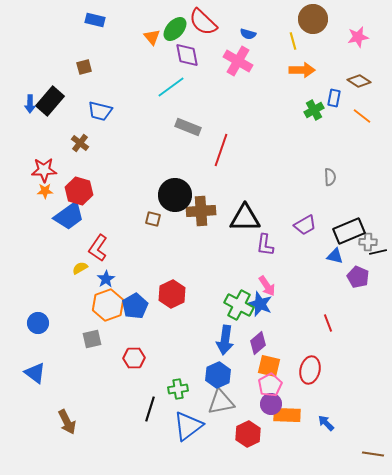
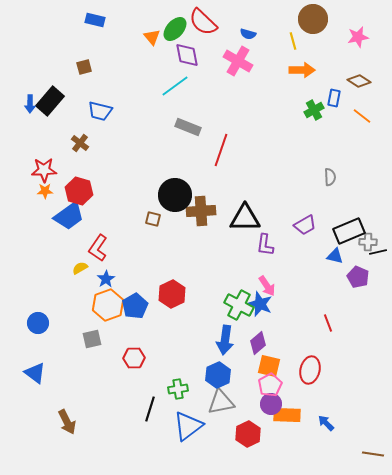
cyan line at (171, 87): moved 4 px right, 1 px up
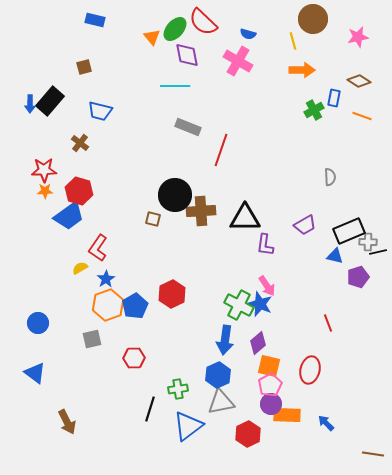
cyan line at (175, 86): rotated 36 degrees clockwise
orange line at (362, 116): rotated 18 degrees counterclockwise
purple pentagon at (358, 277): rotated 30 degrees clockwise
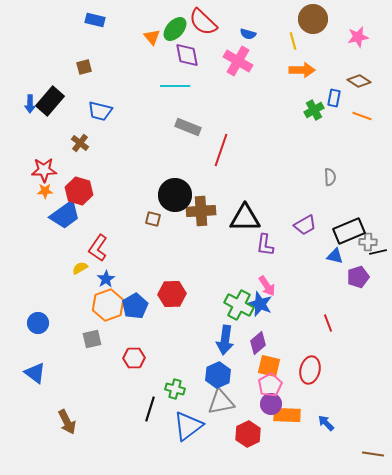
blue trapezoid at (69, 216): moved 4 px left, 1 px up
red hexagon at (172, 294): rotated 24 degrees clockwise
green cross at (178, 389): moved 3 px left; rotated 24 degrees clockwise
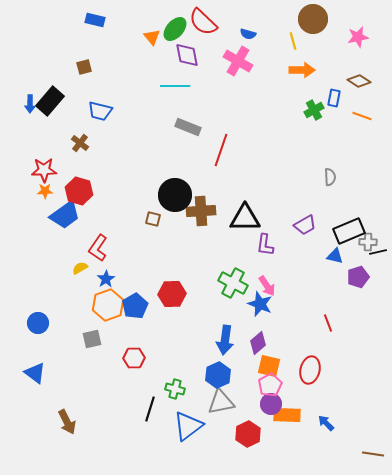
green cross at (239, 305): moved 6 px left, 22 px up
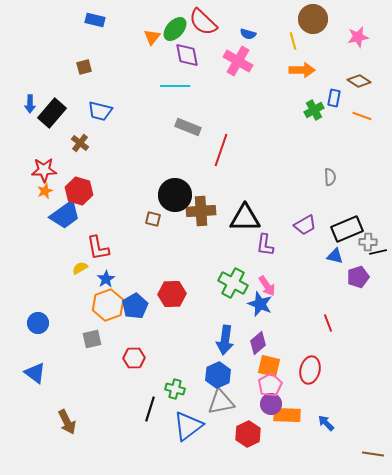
orange triangle at (152, 37): rotated 18 degrees clockwise
black rectangle at (50, 101): moved 2 px right, 12 px down
orange star at (45, 191): rotated 21 degrees counterclockwise
black rectangle at (349, 231): moved 2 px left, 2 px up
red L-shape at (98, 248): rotated 44 degrees counterclockwise
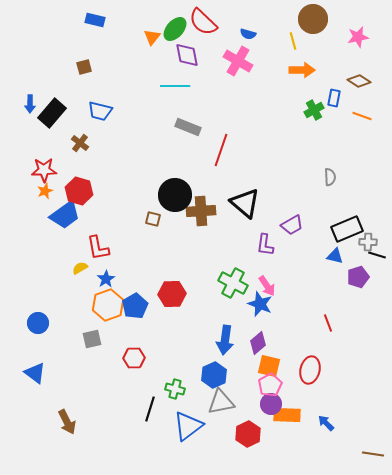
black triangle at (245, 218): moved 15 px up; rotated 40 degrees clockwise
purple trapezoid at (305, 225): moved 13 px left
black line at (378, 252): moved 1 px left, 3 px down; rotated 30 degrees clockwise
blue hexagon at (218, 375): moved 4 px left
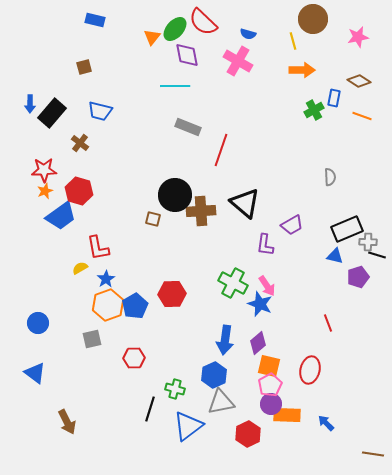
blue trapezoid at (65, 215): moved 4 px left, 1 px down
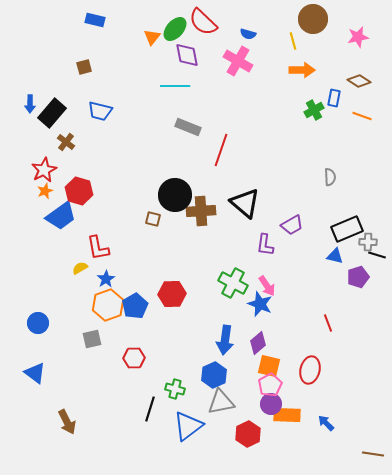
brown cross at (80, 143): moved 14 px left, 1 px up
red star at (44, 170): rotated 25 degrees counterclockwise
